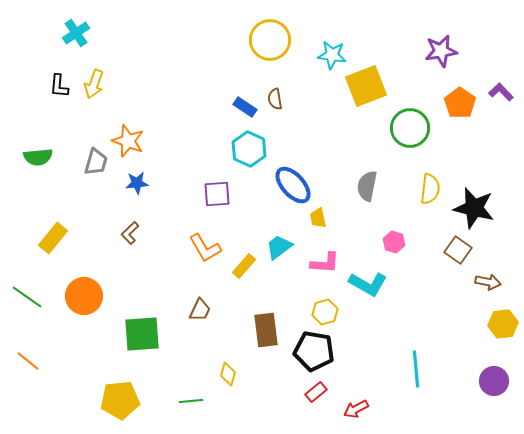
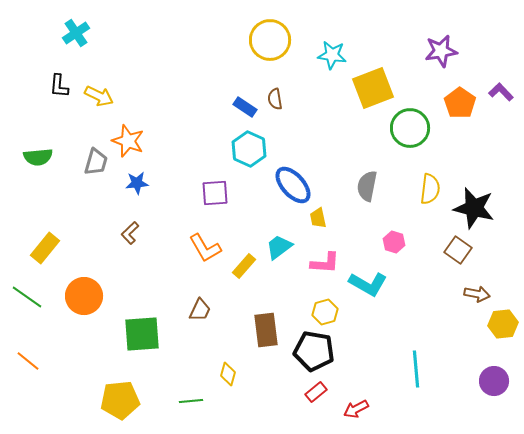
yellow arrow at (94, 84): moved 5 px right, 12 px down; rotated 84 degrees counterclockwise
yellow square at (366, 86): moved 7 px right, 2 px down
purple square at (217, 194): moved 2 px left, 1 px up
yellow rectangle at (53, 238): moved 8 px left, 10 px down
brown arrow at (488, 282): moved 11 px left, 12 px down
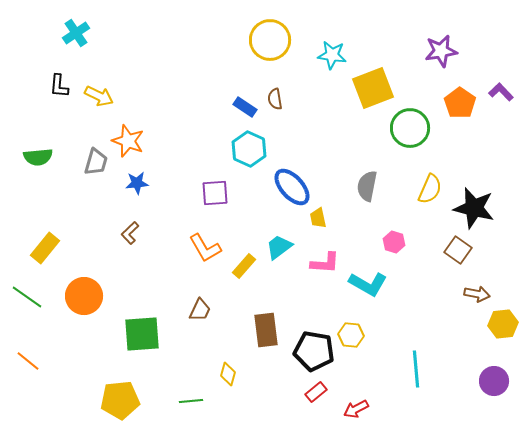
blue ellipse at (293, 185): moved 1 px left, 2 px down
yellow semicircle at (430, 189): rotated 16 degrees clockwise
yellow hexagon at (325, 312): moved 26 px right, 23 px down; rotated 20 degrees clockwise
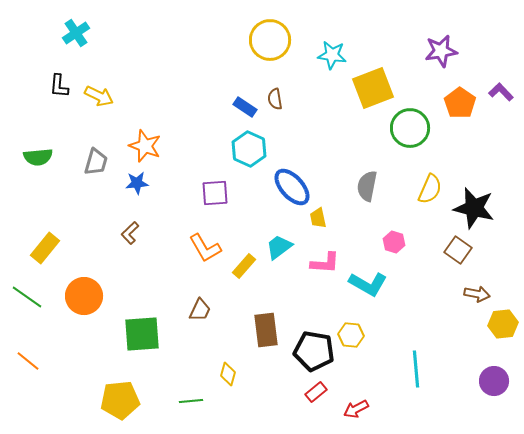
orange star at (128, 141): moved 17 px right, 5 px down
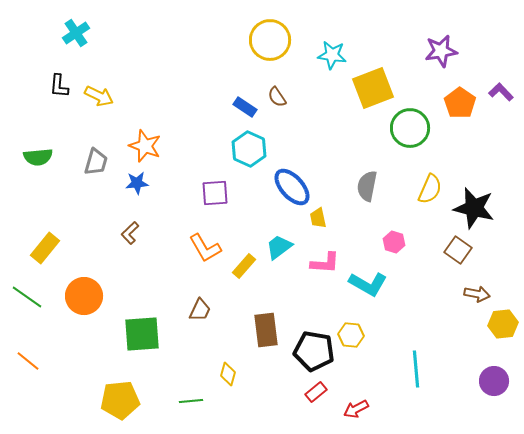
brown semicircle at (275, 99): moved 2 px right, 2 px up; rotated 25 degrees counterclockwise
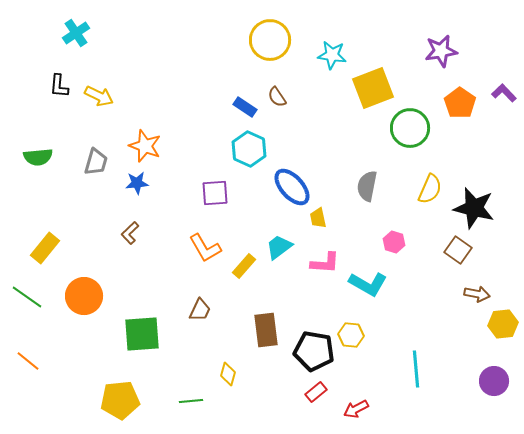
purple L-shape at (501, 92): moved 3 px right, 1 px down
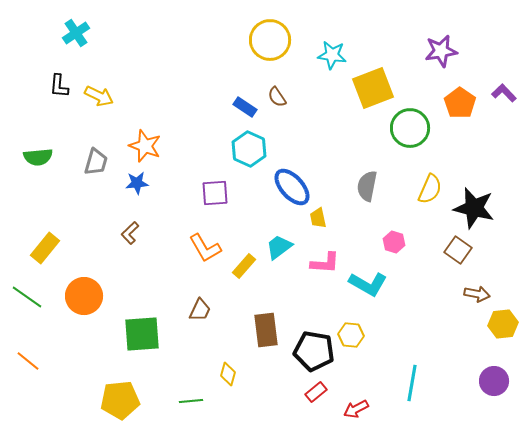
cyan line at (416, 369): moved 4 px left, 14 px down; rotated 15 degrees clockwise
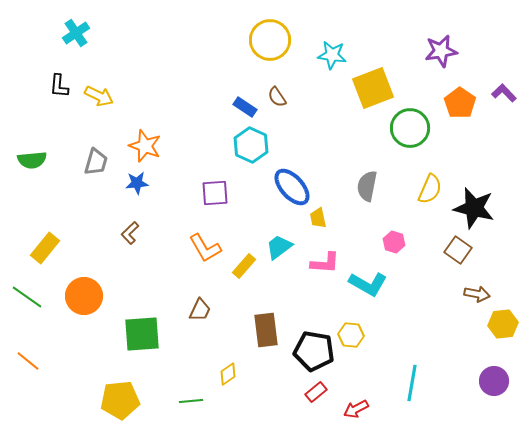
cyan hexagon at (249, 149): moved 2 px right, 4 px up
green semicircle at (38, 157): moved 6 px left, 3 px down
yellow diamond at (228, 374): rotated 40 degrees clockwise
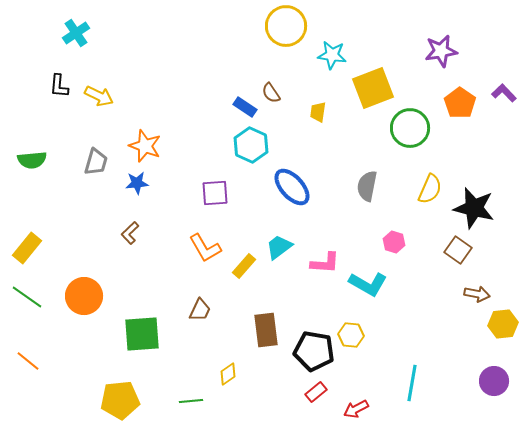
yellow circle at (270, 40): moved 16 px right, 14 px up
brown semicircle at (277, 97): moved 6 px left, 4 px up
yellow trapezoid at (318, 218): moved 106 px up; rotated 20 degrees clockwise
yellow rectangle at (45, 248): moved 18 px left
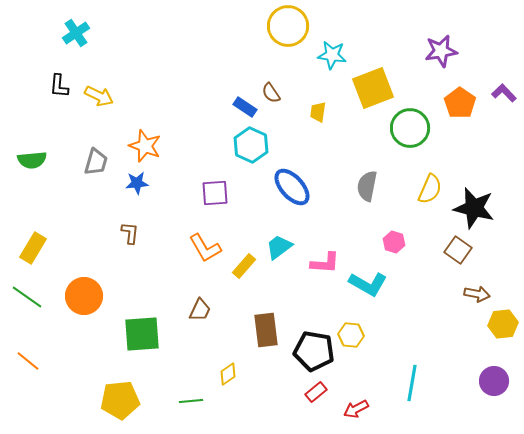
yellow circle at (286, 26): moved 2 px right
brown L-shape at (130, 233): rotated 140 degrees clockwise
yellow rectangle at (27, 248): moved 6 px right; rotated 8 degrees counterclockwise
